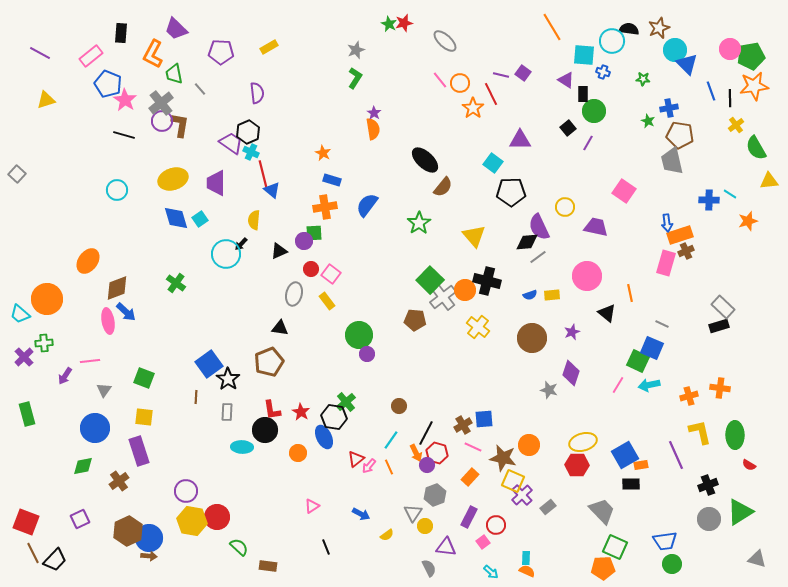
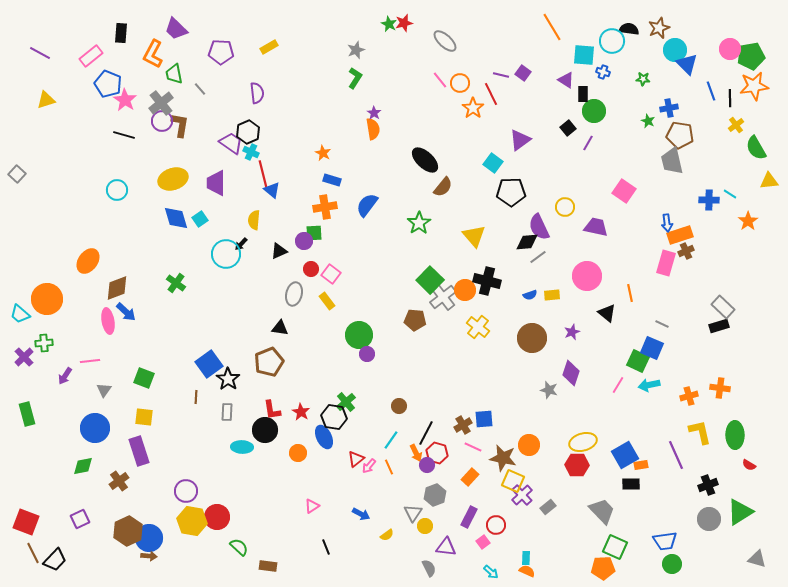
purple triangle at (520, 140): rotated 35 degrees counterclockwise
orange star at (748, 221): rotated 18 degrees counterclockwise
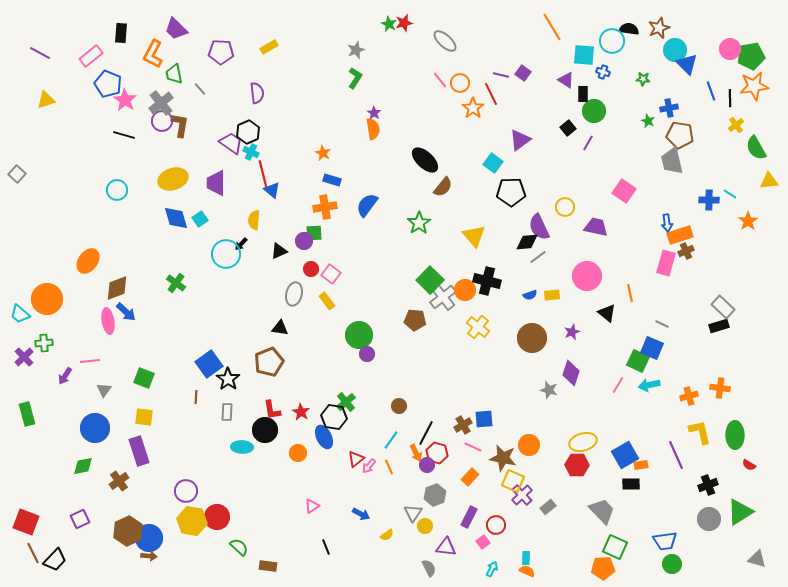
cyan arrow at (491, 572): moved 1 px right, 3 px up; rotated 105 degrees counterclockwise
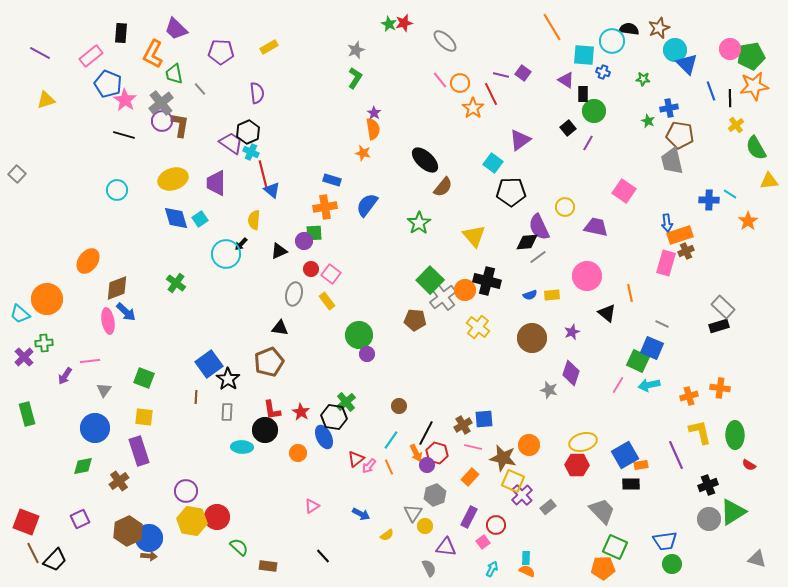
orange star at (323, 153): moved 40 px right; rotated 14 degrees counterclockwise
pink line at (473, 447): rotated 12 degrees counterclockwise
green triangle at (740, 512): moved 7 px left
black line at (326, 547): moved 3 px left, 9 px down; rotated 21 degrees counterclockwise
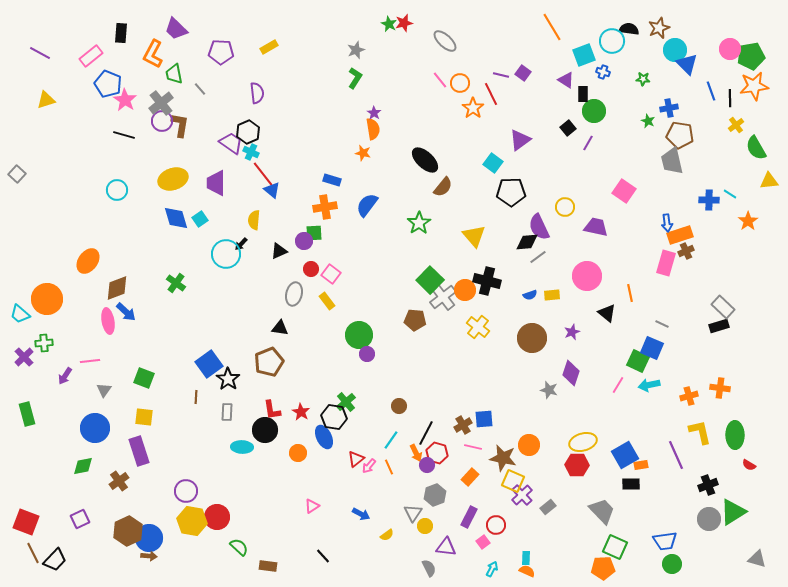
cyan square at (584, 55): rotated 25 degrees counterclockwise
red line at (263, 174): rotated 24 degrees counterclockwise
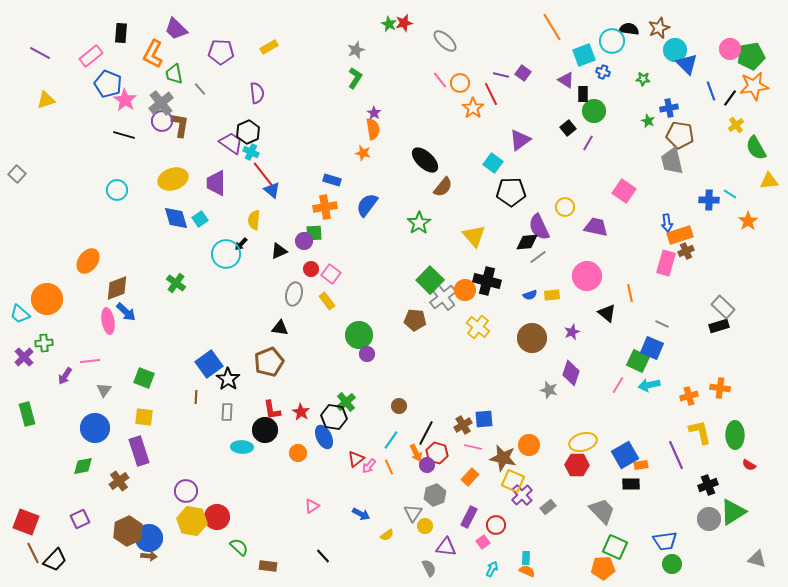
black line at (730, 98): rotated 36 degrees clockwise
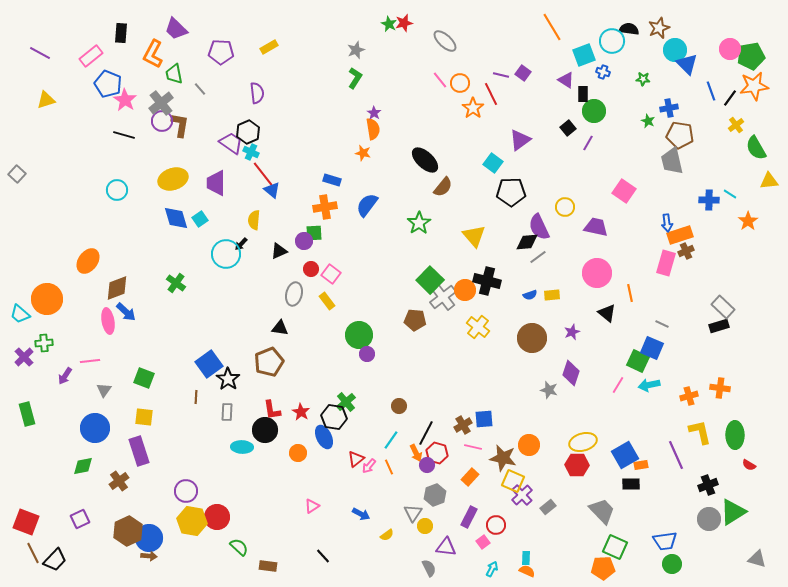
pink circle at (587, 276): moved 10 px right, 3 px up
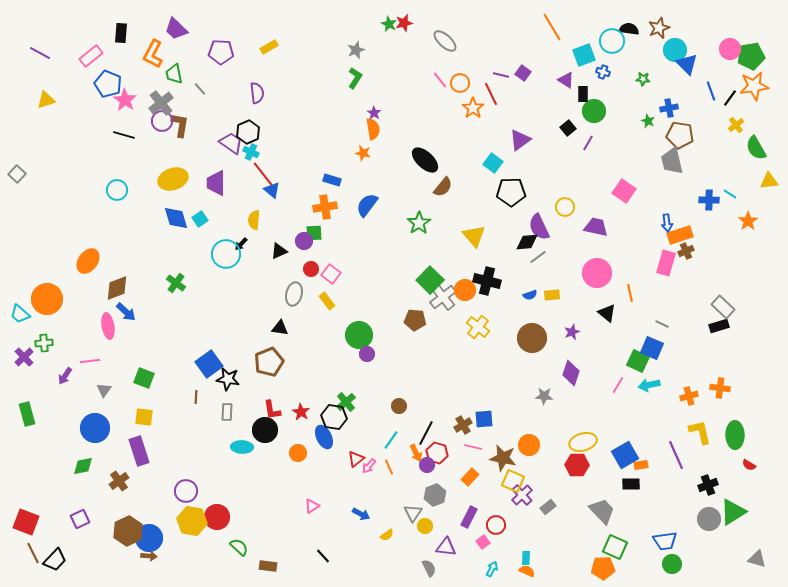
pink ellipse at (108, 321): moved 5 px down
black star at (228, 379): rotated 25 degrees counterclockwise
gray star at (549, 390): moved 5 px left, 6 px down; rotated 12 degrees counterclockwise
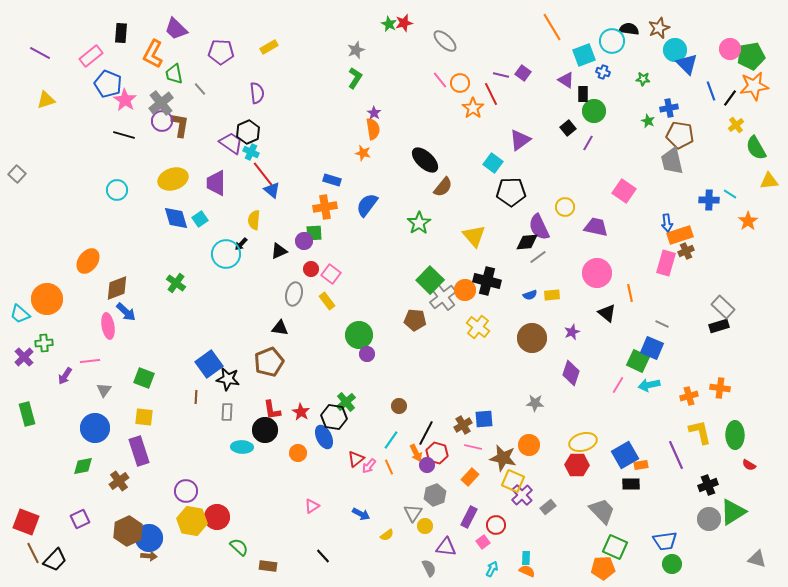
gray star at (544, 396): moved 9 px left, 7 px down
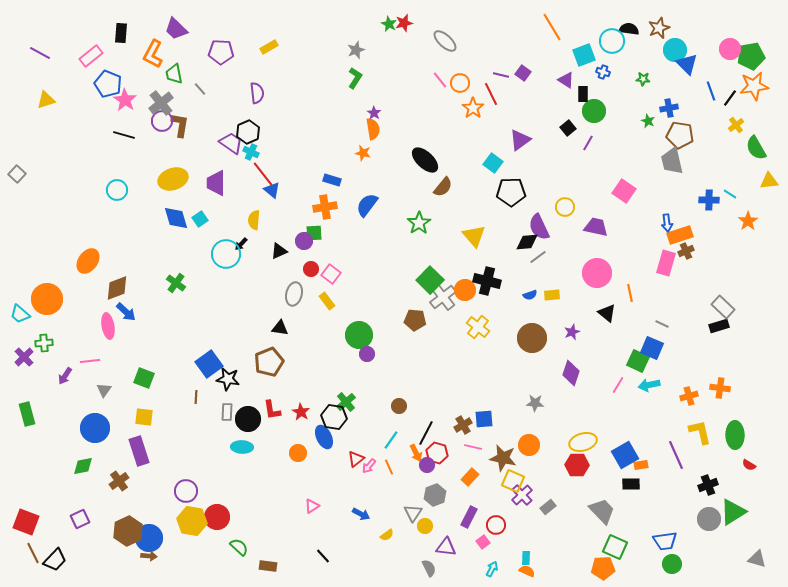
black circle at (265, 430): moved 17 px left, 11 px up
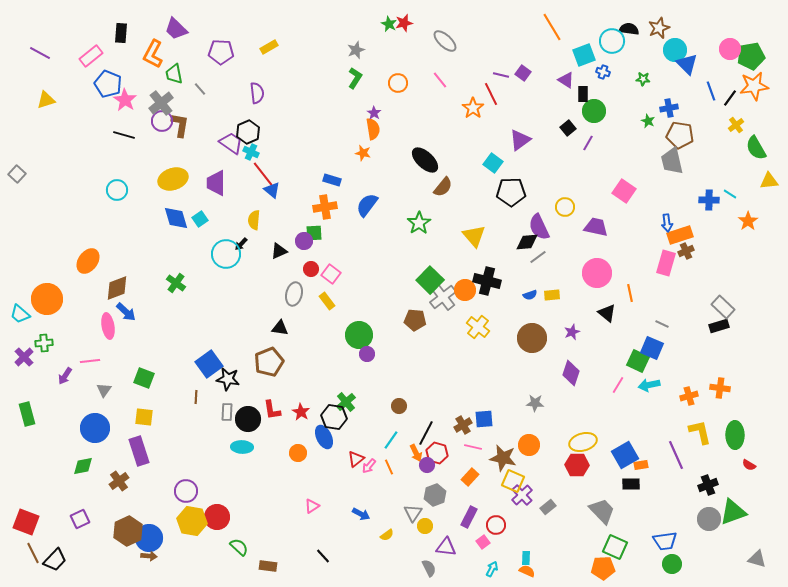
orange circle at (460, 83): moved 62 px left
green triangle at (733, 512): rotated 12 degrees clockwise
